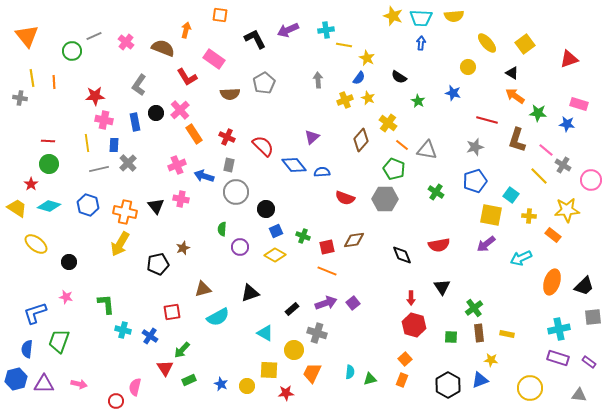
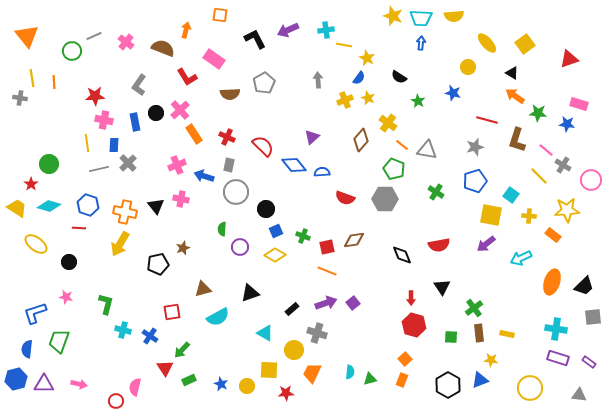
red line at (48, 141): moved 31 px right, 87 px down
green L-shape at (106, 304): rotated 20 degrees clockwise
cyan cross at (559, 329): moved 3 px left; rotated 20 degrees clockwise
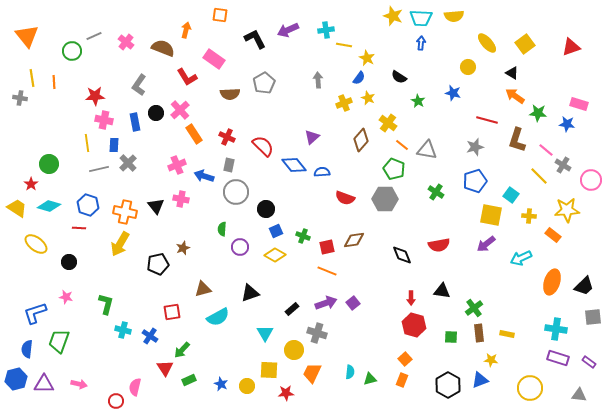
red triangle at (569, 59): moved 2 px right, 12 px up
yellow cross at (345, 100): moved 1 px left, 3 px down
black triangle at (442, 287): moved 4 px down; rotated 48 degrees counterclockwise
cyan triangle at (265, 333): rotated 30 degrees clockwise
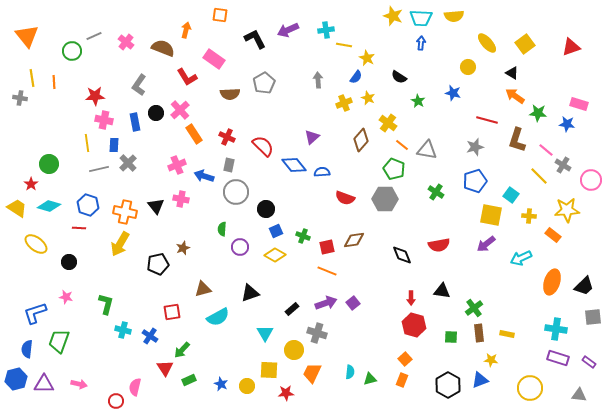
blue semicircle at (359, 78): moved 3 px left, 1 px up
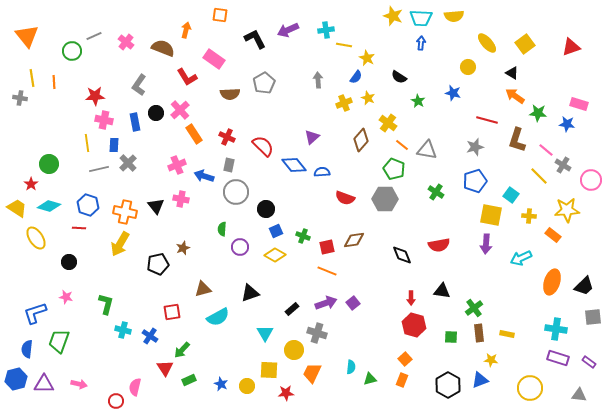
yellow ellipse at (36, 244): moved 6 px up; rotated 20 degrees clockwise
purple arrow at (486, 244): rotated 48 degrees counterclockwise
cyan semicircle at (350, 372): moved 1 px right, 5 px up
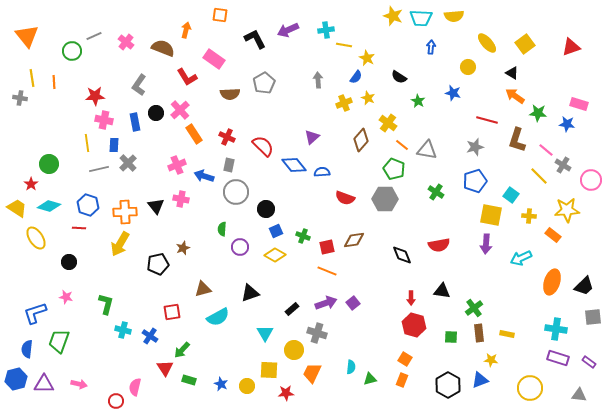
blue arrow at (421, 43): moved 10 px right, 4 px down
orange cross at (125, 212): rotated 15 degrees counterclockwise
orange square at (405, 359): rotated 16 degrees counterclockwise
green rectangle at (189, 380): rotated 40 degrees clockwise
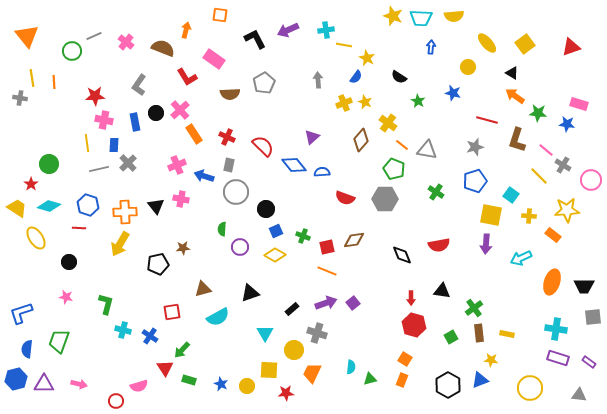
yellow star at (368, 98): moved 3 px left, 4 px down
brown star at (183, 248): rotated 16 degrees clockwise
black trapezoid at (584, 286): rotated 45 degrees clockwise
blue L-shape at (35, 313): moved 14 px left
green square at (451, 337): rotated 32 degrees counterclockwise
pink semicircle at (135, 387): moved 4 px right, 1 px up; rotated 120 degrees counterclockwise
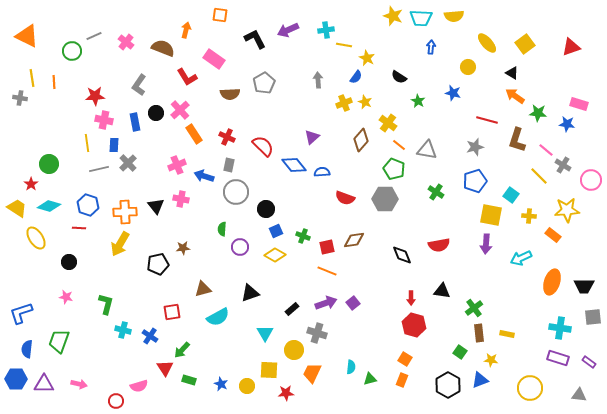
orange triangle at (27, 36): rotated 25 degrees counterclockwise
orange line at (402, 145): moved 3 px left
cyan cross at (556, 329): moved 4 px right, 1 px up
green square at (451, 337): moved 9 px right, 15 px down; rotated 24 degrees counterclockwise
blue hexagon at (16, 379): rotated 15 degrees clockwise
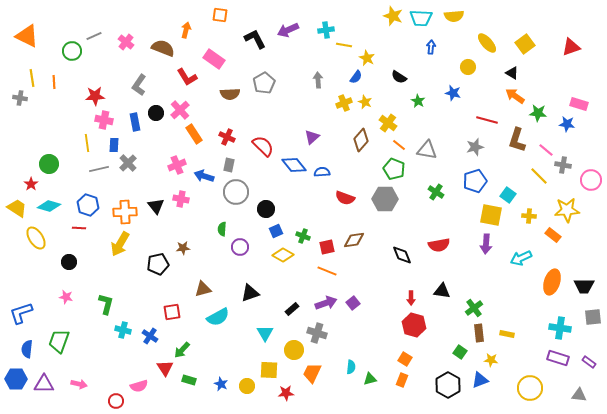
gray cross at (563, 165): rotated 21 degrees counterclockwise
cyan square at (511, 195): moved 3 px left
yellow diamond at (275, 255): moved 8 px right
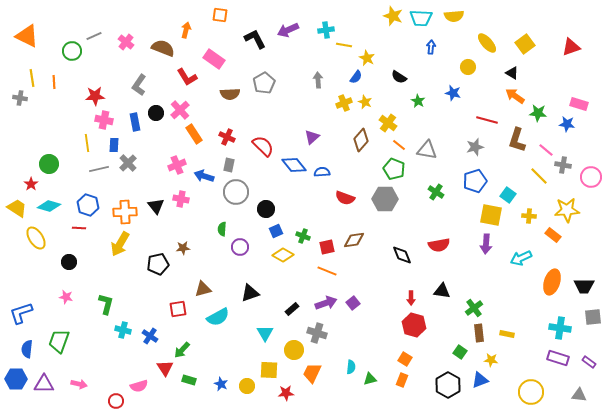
pink circle at (591, 180): moved 3 px up
red square at (172, 312): moved 6 px right, 3 px up
yellow circle at (530, 388): moved 1 px right, 4 px down
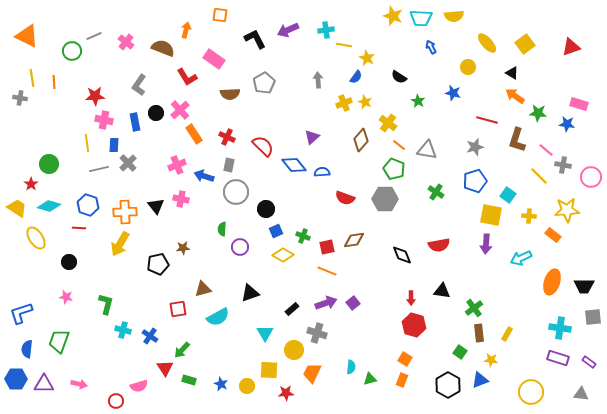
blue arrow at (431, 47): rotated 32 degrees counterclockwise
yellow rectangle at (507, 334): rotated 72 degrees counterclockwise
gray triangle at (579, 395): moved 2 px right, 1 px up
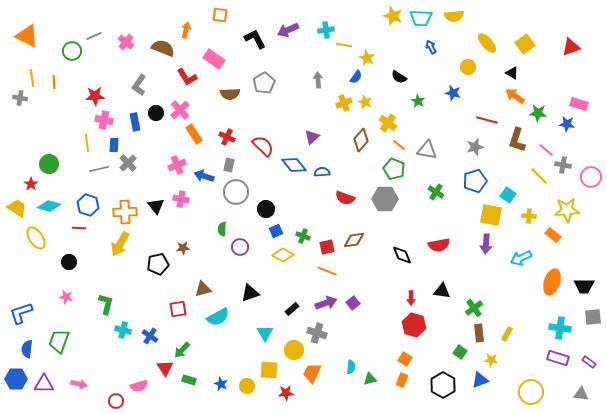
black hexagon at (448, 385): moved 5 px left
